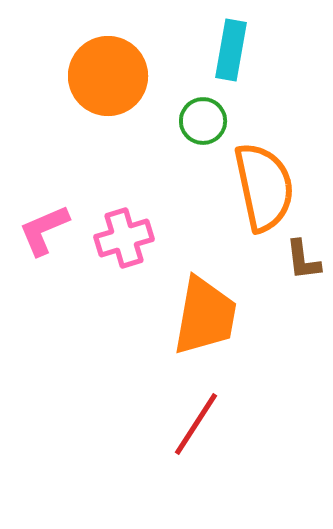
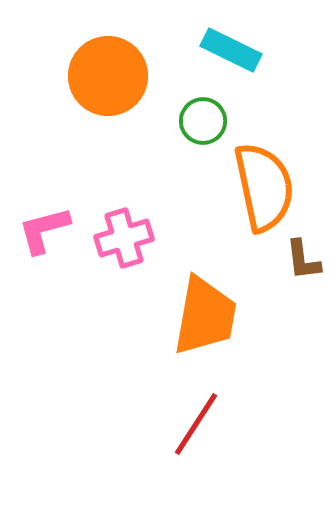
cyan rectangle: rotated 74 degrees counterclockwise
pink L-shape: rotated 8 degrees clockwise
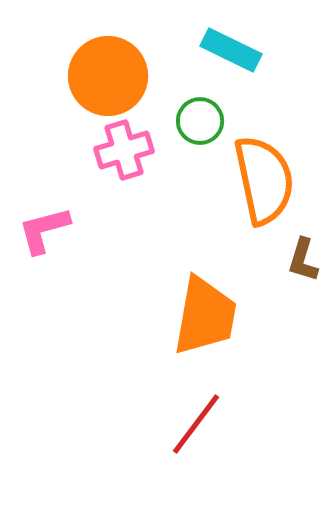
green circle: moved 3 px left
orange semicircle: moved 7 px up
pink cross: moved 88 px up
brown L-shape: rotated 24 degrees clockwise
red line: rotated 4 degrees clockwise
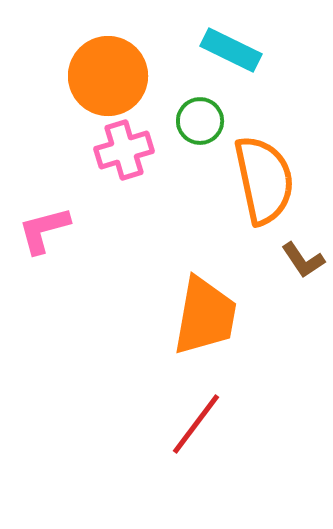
brown L-shape: rotated 51 degrees counterclockwise
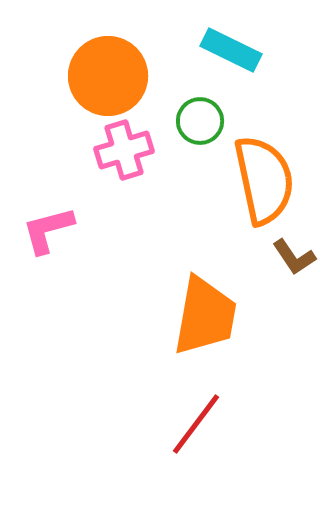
pink L-shape: moved 4 px right
brown L-shape: moved 9 px left, 3 px up
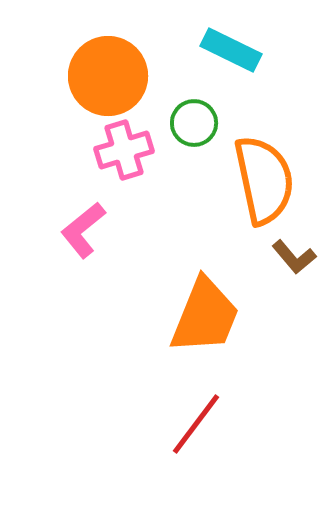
green circle: moved 6 px left, 2 px down
pink L-shape: moved 35 px right; rotated 24 degrees counterclockwise
brown L-shape: rotated 6 degrees counterclockwise
orange trapezoid: rotated 12 degrees clockwise
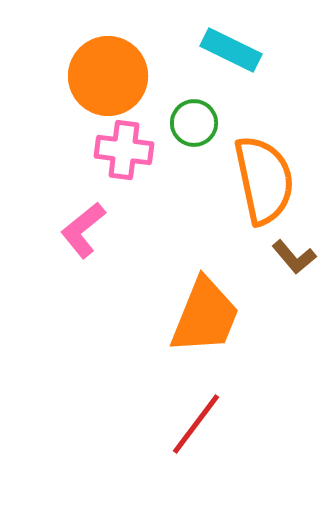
pink cross: rotated 24 degrees clockwise
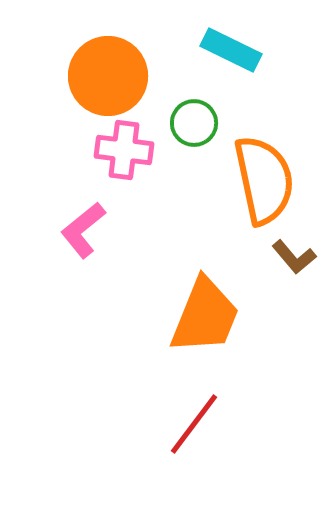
red line: moved 2 px left
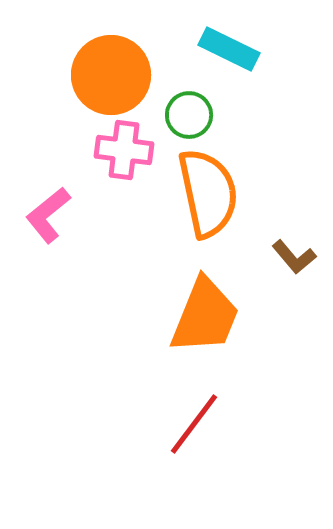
cyan rectangle: moved 2 px left, 1 px up
orange circle: moved 3 px right, 1 px up
green circle: moved 5 px left, 8 px up
orange semicircle: moved 56 px left, 13 px down
pink L-shape: moved 35 px left, 15 px up
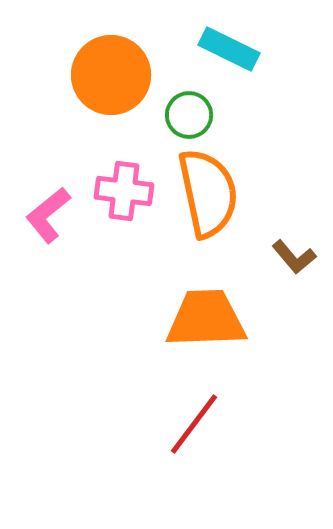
pink cross: moved 41 px down
orange trapezoid: moved 1 px right, 3 px down; rotated 114 degrees counterclockwise
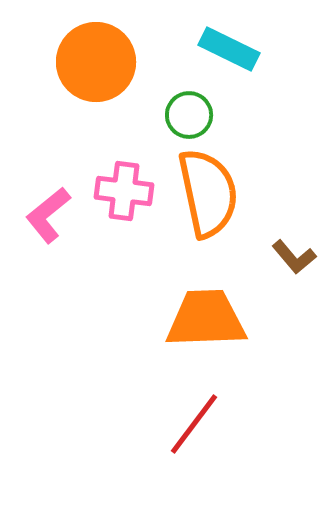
orange circle: moved 15 px left, 13 px up
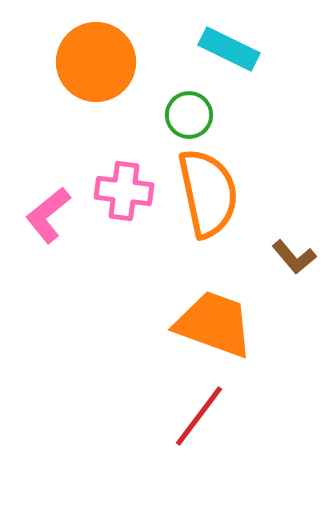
orange trapezoid: moved 8 px right, 5 px down; rotated 22 degrees clockwise
red line: moved 5 px right, 8 px up
